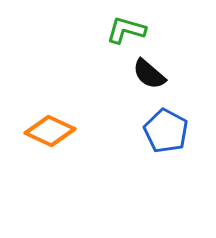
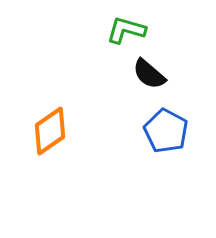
orange diamond: rotated 60 degrees counterclockwise
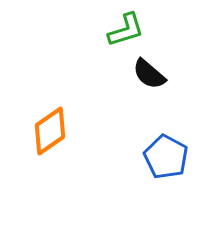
green L-shape: rotated 147 degrees clockwise
blue pentagon: moved 26 px down
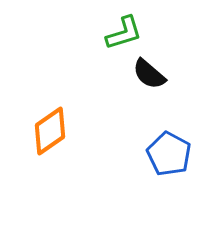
green L-shape: moved 2 px left, 3 px down
blue pentagon: moved 3 px right, 3 px up
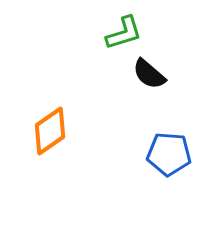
blue pentagon: rotated 24 degrees counterclockwise
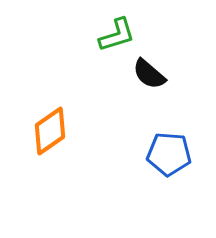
green L-shape: moved 7 px left, 2 px down
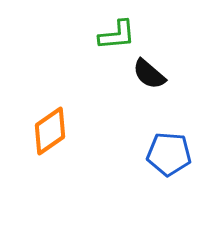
green L-shape: rotated 12 degrees clockwise
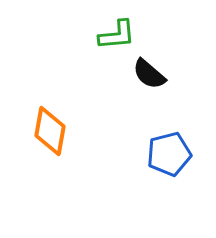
orange diamond: rotated 45 degrees counterclockwise
blue pentagon: rotated 18 degrees counterclockwise
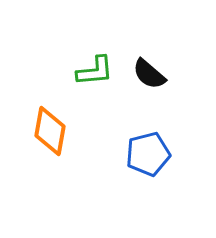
green L-shape: moved 22 px left, 36 px down
blue pentagon: moved 21 px left
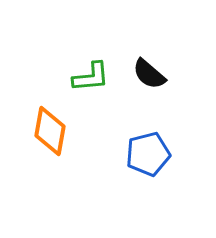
green L-shape: moved 4 px left, 6 px down
